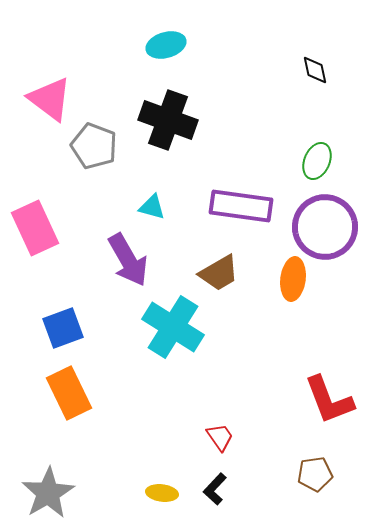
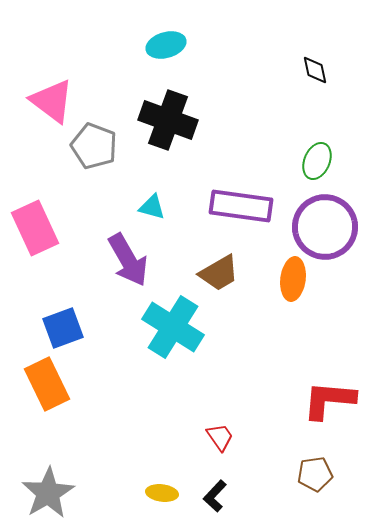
pink triangle: moved 2 px right, 2 px down
orange rectangle: moved 22 px left, 9 px up
red L-shape: rotated 116 degrees clockwise
black L-shape: moved 7 px down
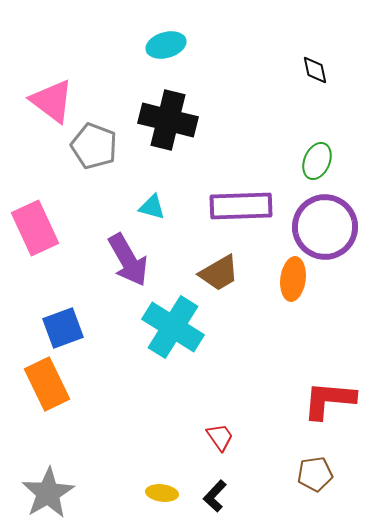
black cross: rotated 6 degrees counterclockwise
purple rectangle: rotated 10 degrees counterclockwise
